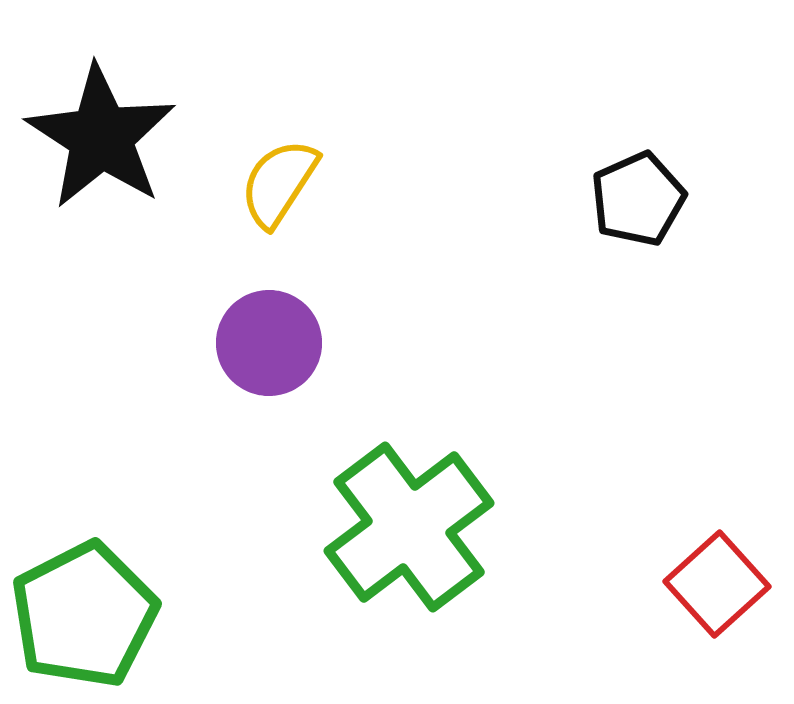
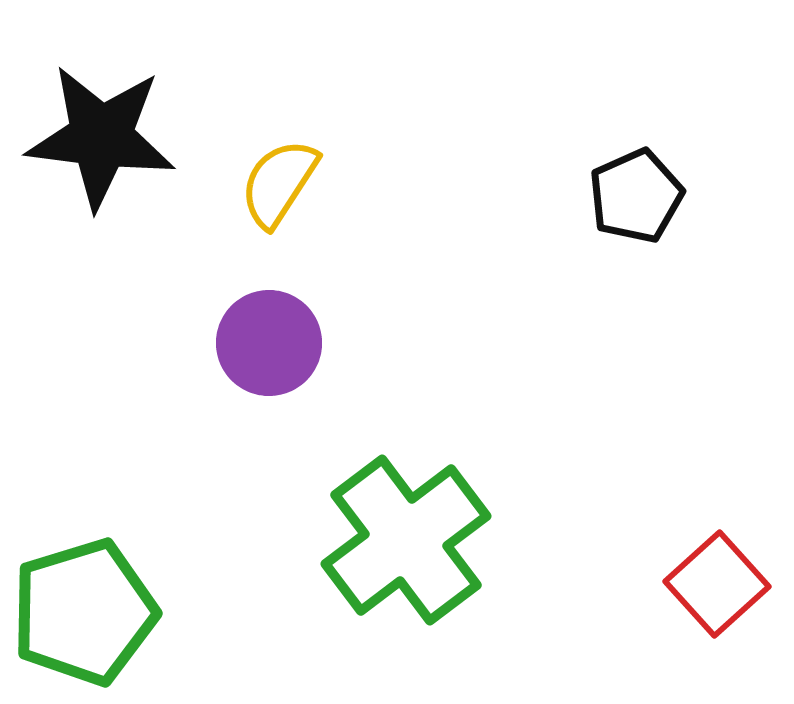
black star: rotated 26 degrees counterclockwise
black pentagon: moved 2 px left, 3 px up
green cross: moved 3 px left, 13 px down
green pentagon: moved 3 px up; rotated 10 degrees clockwise
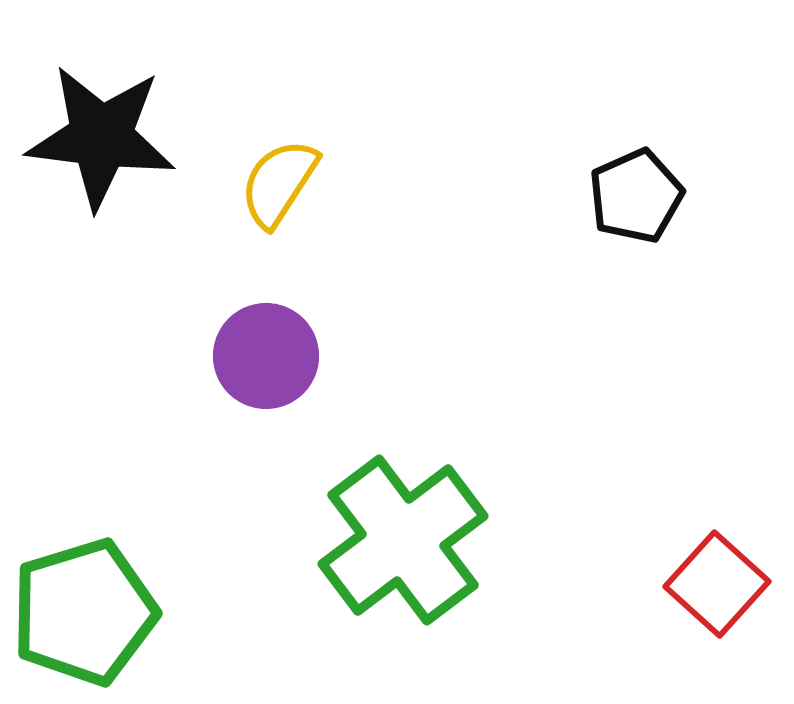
purple circle: moved 3 px left, 13 px down
green cross: moved 3 px left
red square: rotated 6 degrees counterclockwise
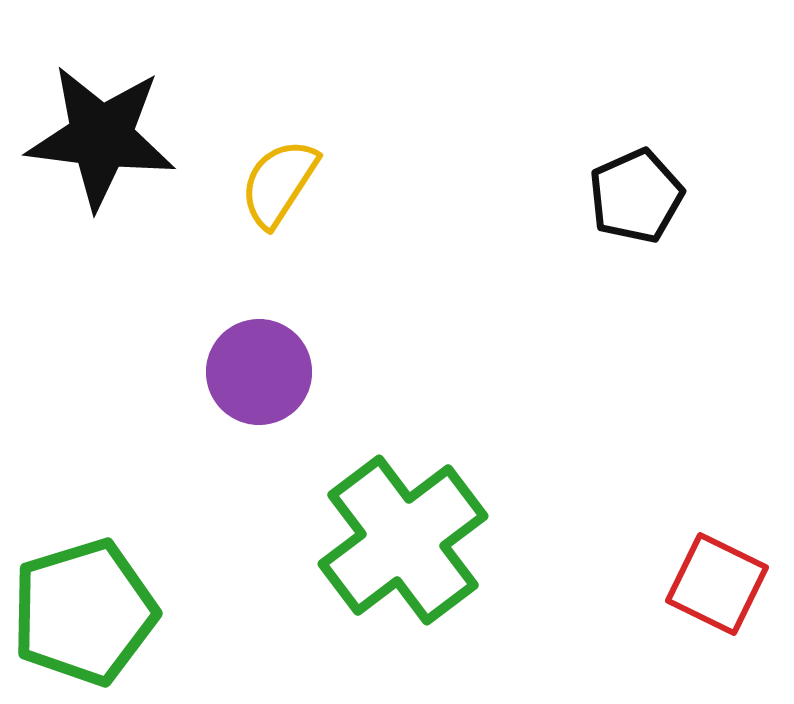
purple circle: moved 7 px left, 16 px down
red square: rotated 16 degrees counterclockwise
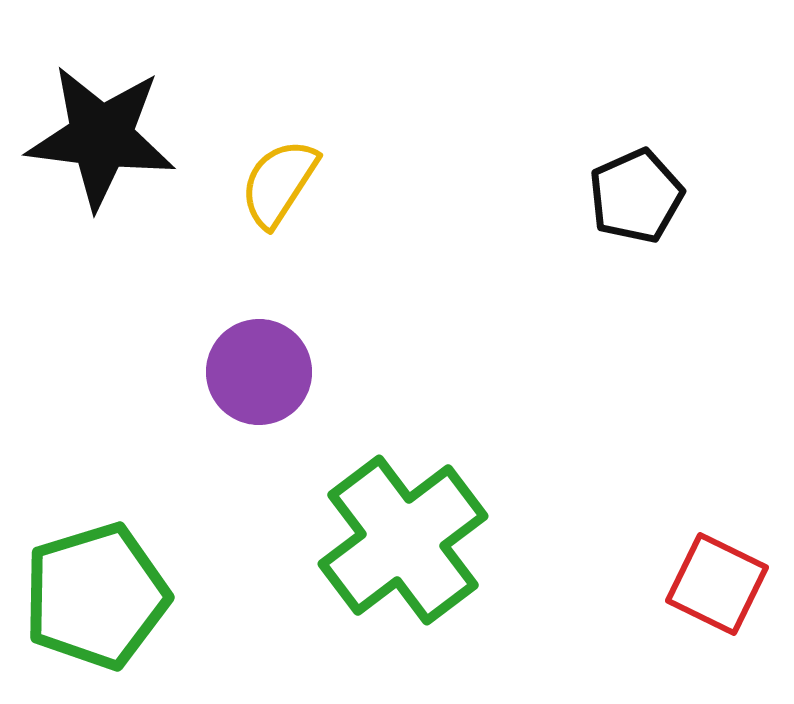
green pentagon: moved 12 px right, 16 px up
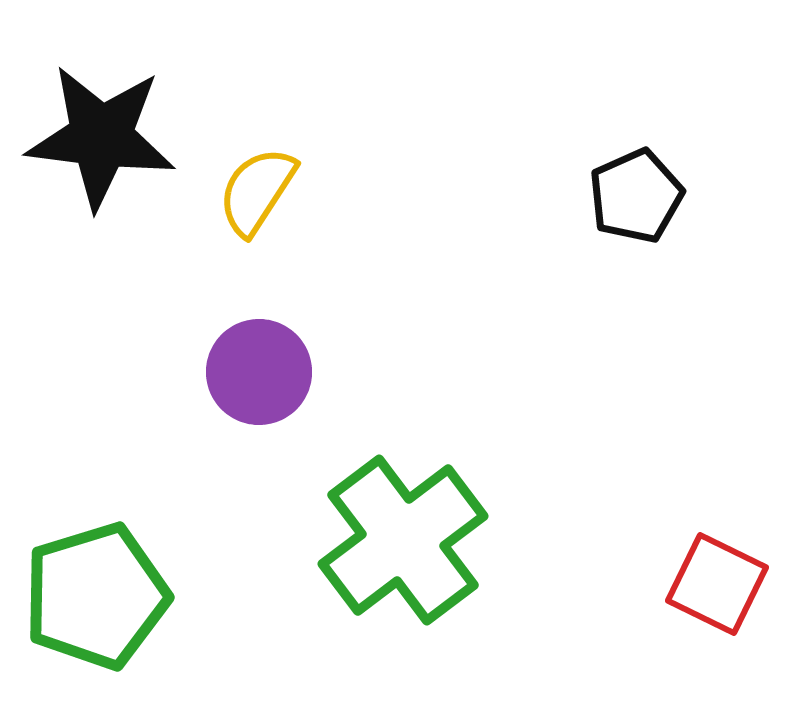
yellow semicircle: moved 22 px left, 8 px down
